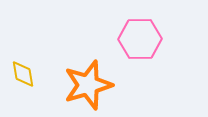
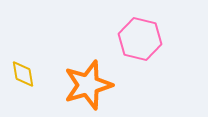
pink hexagon: rotated 15 degrees clockwise
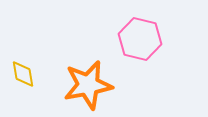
orange star: rotated 6 degrees clockwise
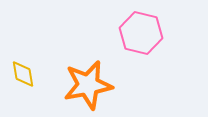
pink hexagon: moved 1 px right, 6 px up
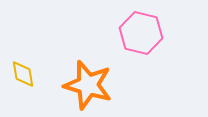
orange star: rotated 27 degrees clockwise
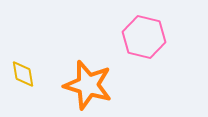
pink hexagon: moved 3 px right, 4 px down
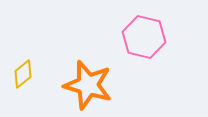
yellow diamond: rotated 60 degrees clockwise
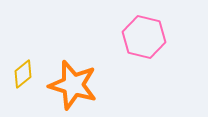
orange star: moved 15 px left
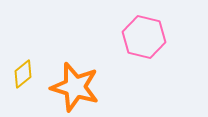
orange star: moved 2 px right, 2 px down
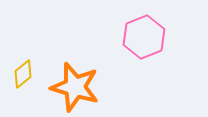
pink hexagon: rotated 24 degrees clockwise
